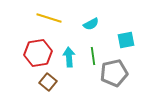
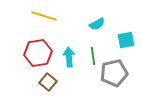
yellow line: moved 5 px left, 2 px up
cyan semicircle: moved 6 px right
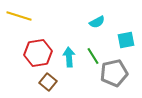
yellow line: moved 25 px left
cyan semicircle: moved 2 px up
green line: rotated 24 degrees counterclockwise
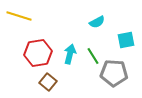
cyan arrow: moved 1 px right, 3 px up; rotated 18 degrees clockwise
gray pentagon: rotated 16 degrees clockwise
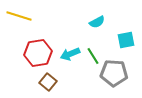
cyan arrow: rotated 126 degrees counterclockwise
